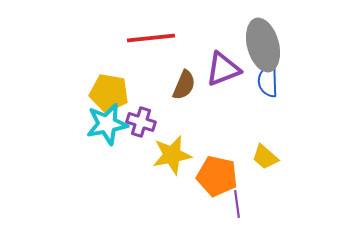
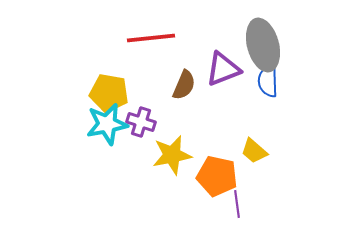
yellow trapezoid: moved 11 px left, 6 px up
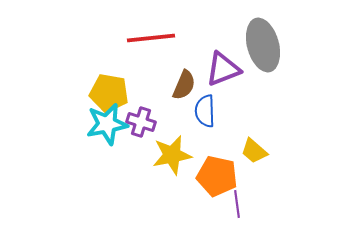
blue semicircle: moved 63 px left, 30 px down
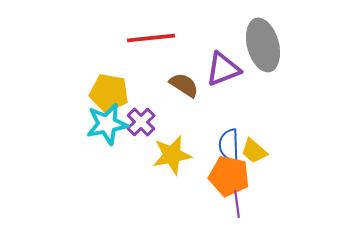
brown semicircle: rotated 80 degrees counterclockwise
blue semicircle: moved 24 px right, 34 px down
purple cross: rotated 28 degrees clockwise
orange pentagon: moved 12 px right
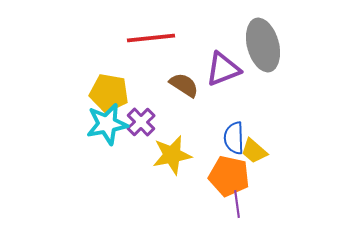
blue semicircle: moved 5 px right, 7 px up
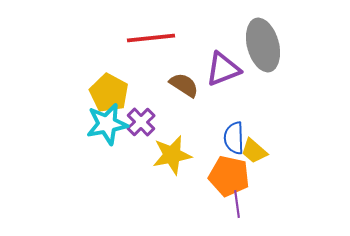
yellow pentagon: rotated 18 degrees clockwise
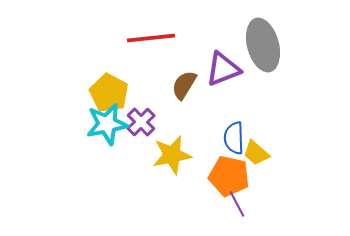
brown semicircle: rotated 92 degrees counterclockwise
yellow trapezoid: moved 2 px right, 2 px down
purple line: rotated 20 degrees counterclockwise
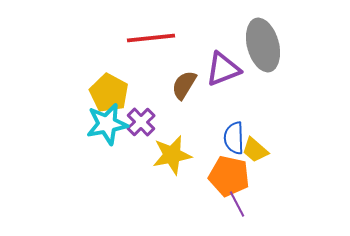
yellow trapezoid: moved 1 px left, 3 px up
